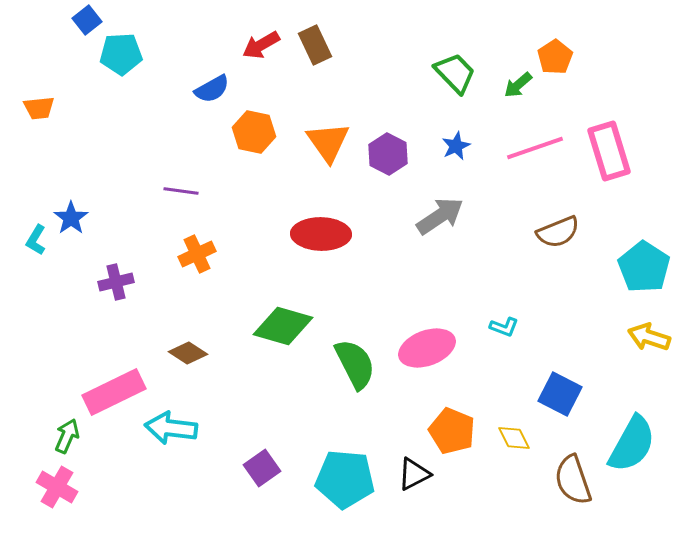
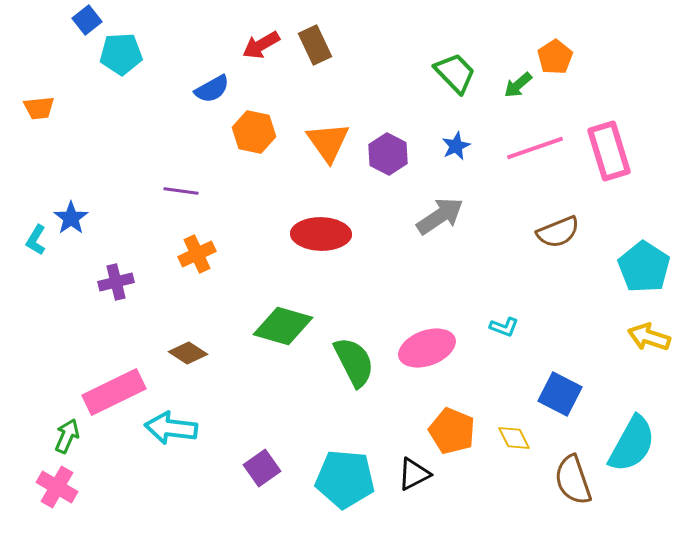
green semicircle at (355, 364): moved 1 px left, 2 px up
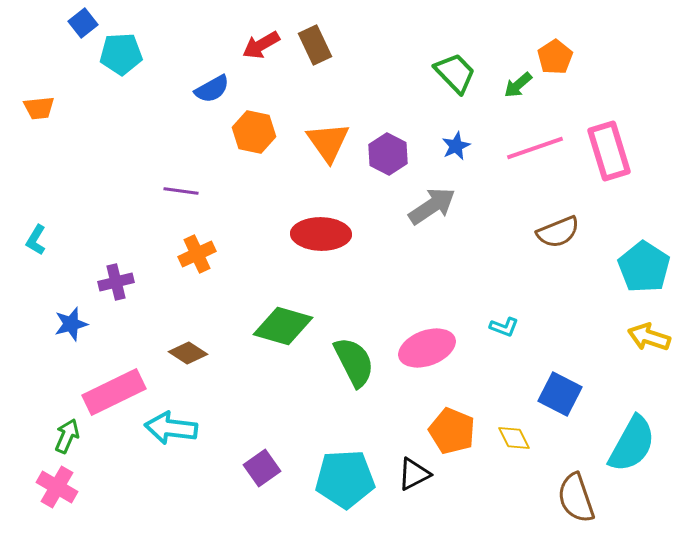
blue square at (87, 20): moved 4 px left, 3 px down
gray arrow at (440, 216): moved 8 px left, 10 px up
blue star at (71, 218): moved 106 px down; rotated 20 degrees clockwise
cyan pentagon at (345, 479): rotated 8 degrees counterclockwise
brown semicircle at (573, 480): moved 3 px right, 18 px down
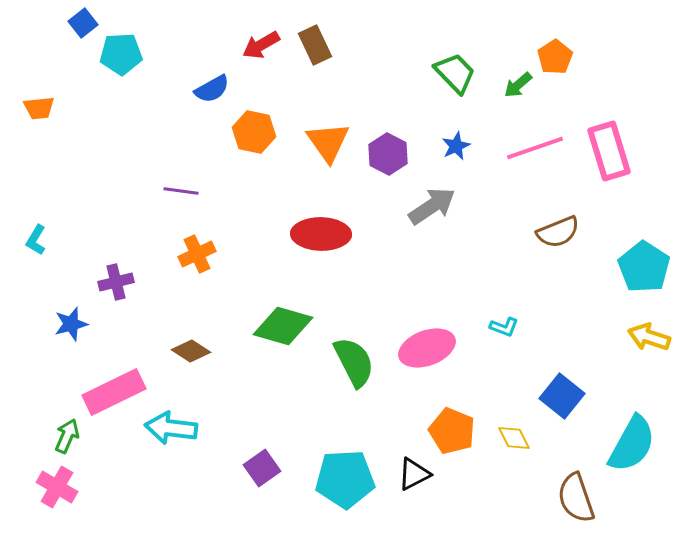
brown diamond at (188, 353): moved 3 px right, 2 px up
blue square at (560, 394): moved 2 px right, 2 px down; rotated 12 degrees clockwise
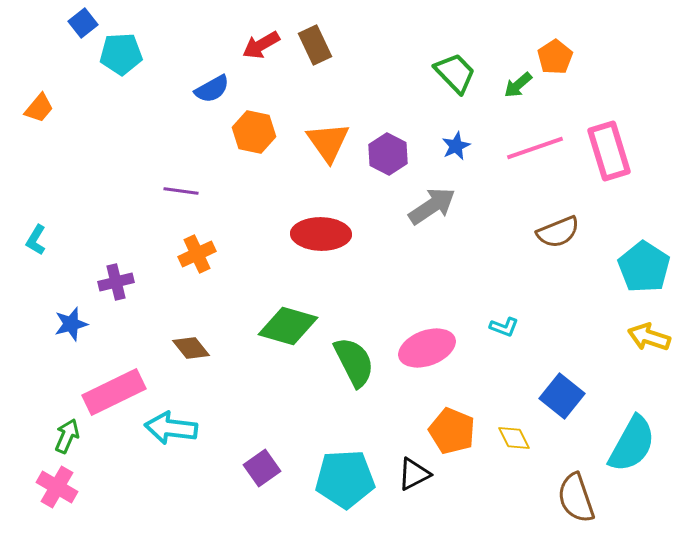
orange trapezoid at (39, 108): rotated 44 degrees counterclockwise
green diamond at (283, 326): moved 5 px right
brown diamond at (191, 351): moved 3 px up; rotated 18 degrees clockwise
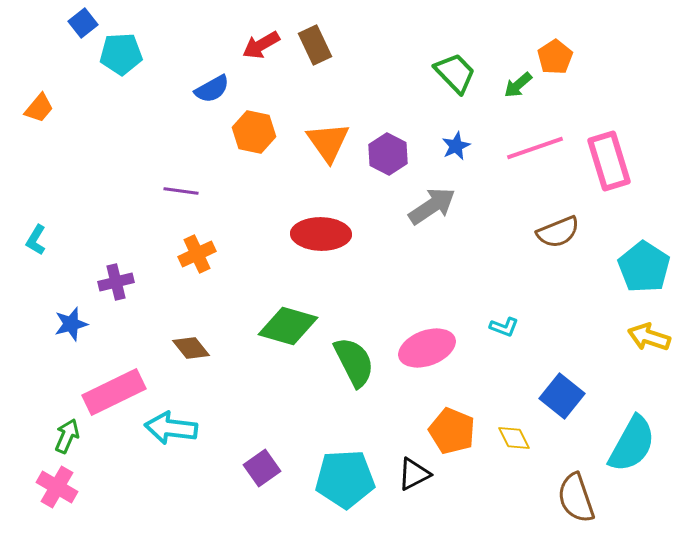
pink rectangle at (609, 151): moved 10 px down
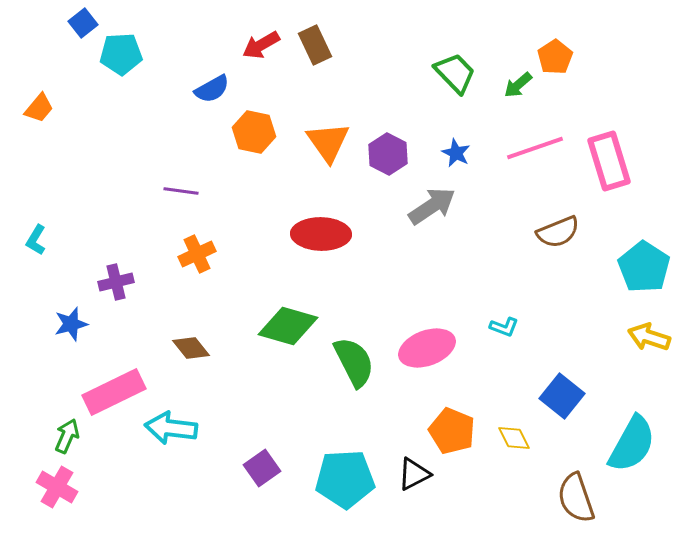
blue star at (456, 146): moved 7 px down; rotated 20 degrees counterclockwise
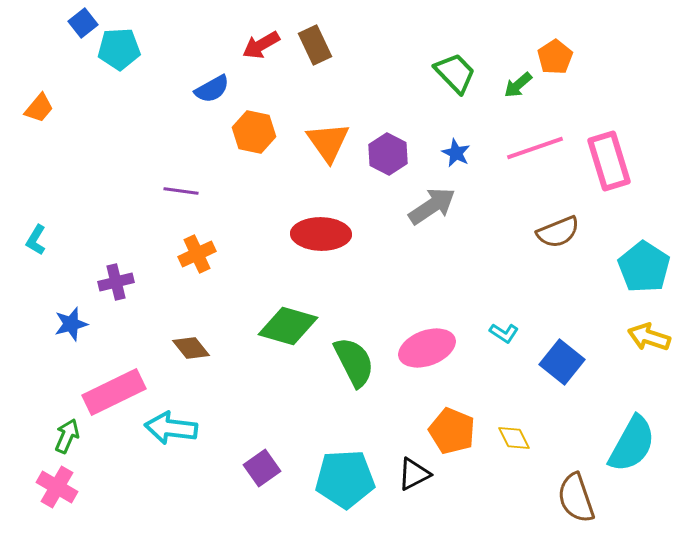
cyan pentagon at (121, 54): moved 2 px left, 5 px up
cyan L-shape at (504, 327): moved 6 px down; rotated 12 degrees clockwise
blue square at (562, 396): moved 34 px up
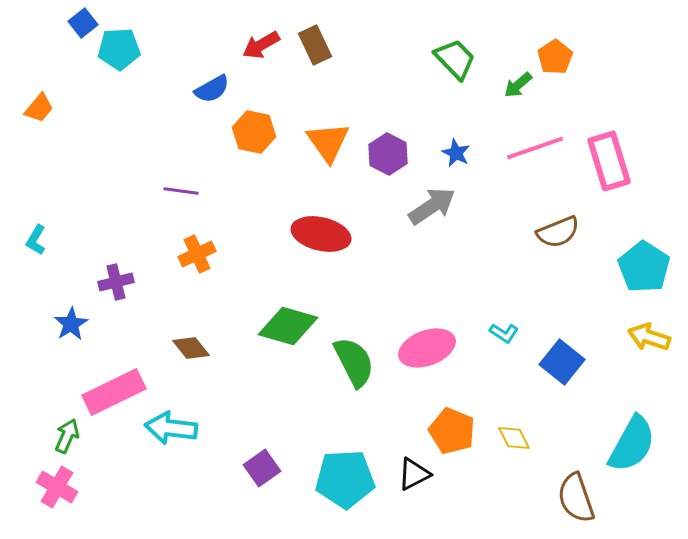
green trapezoid at (455, 73): moved 14 px up
red ellipse at (321, 234): rotated 12 degrees clockwise
blue star at (71, 324): rotated 16 degrees counterclockwise
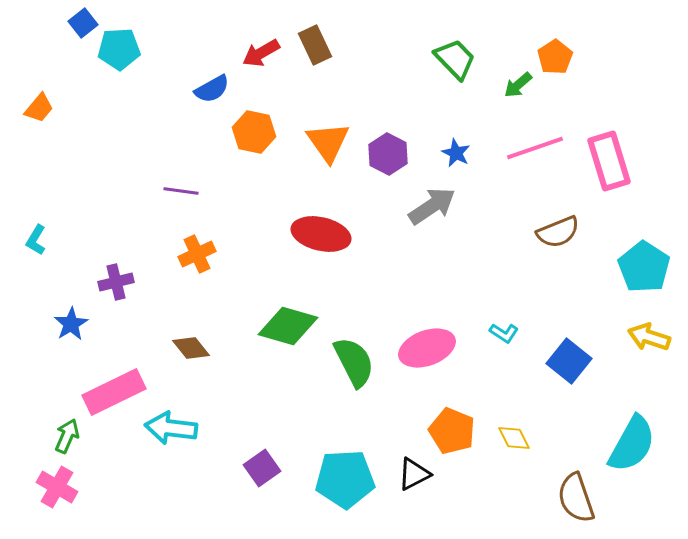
red arrow at (261, 45): moved 8 px down
blue square at (562, 362): moved 7 px right, 1 px up
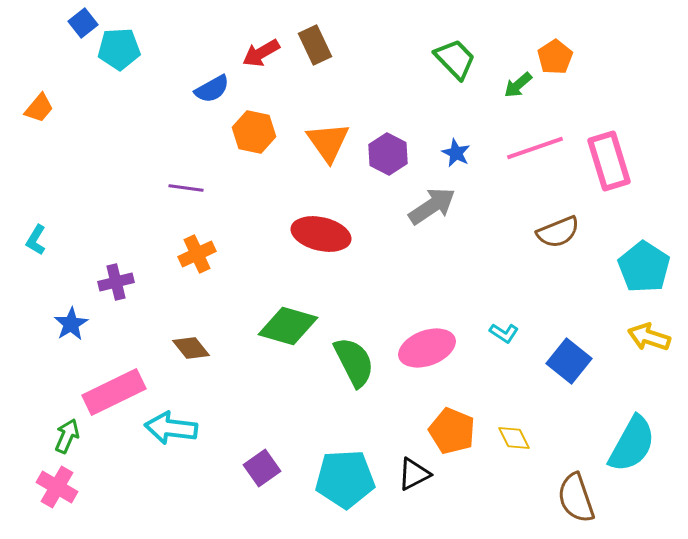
purple line at (181, 191): moved 5 px right, 3 px up
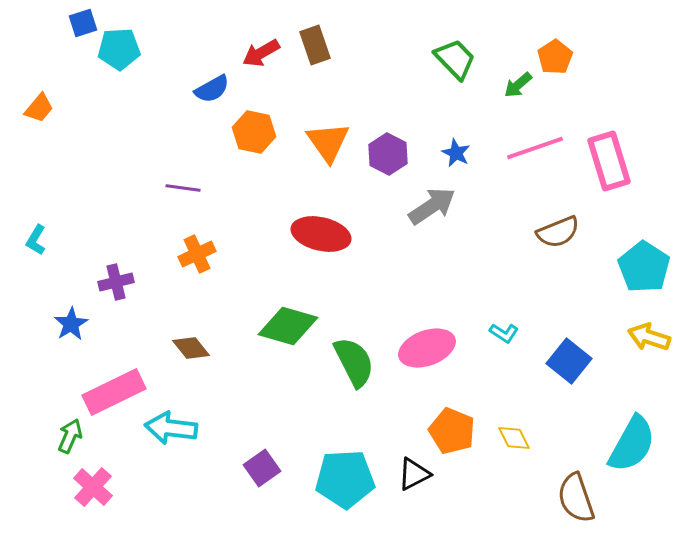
blue square at (83, 23): rotated 20 degrees clockwise
brown rectangle at (315, 45): rotated 6 degrees clockwise
purple line at (186, 188): moved 3 px left
green arrow at (67, 436): moved 3 px right
pink cross at (57, 487): moved 36 px right; rotated 12 degrees clockwise
